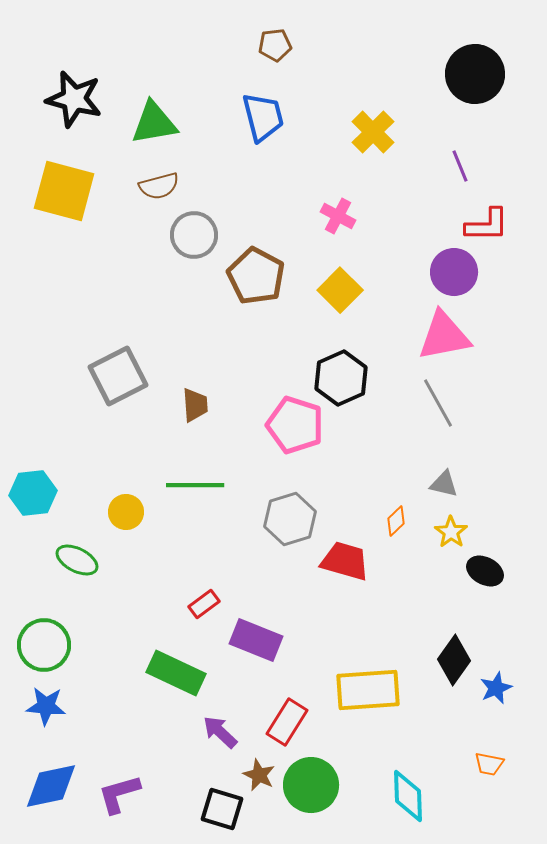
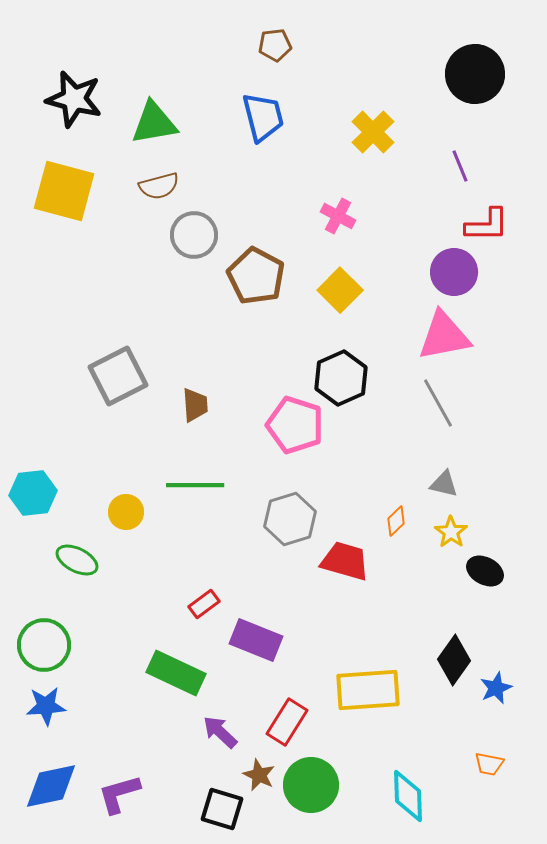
blue star at (46, 706): rotated 9 degrees counterclockwise
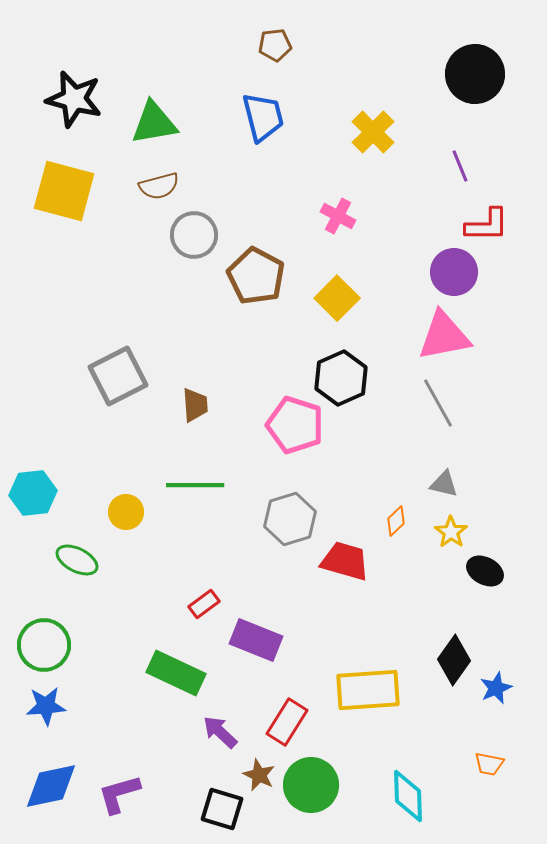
yellow square at (340, 290): moved 3 px left, 8 px down
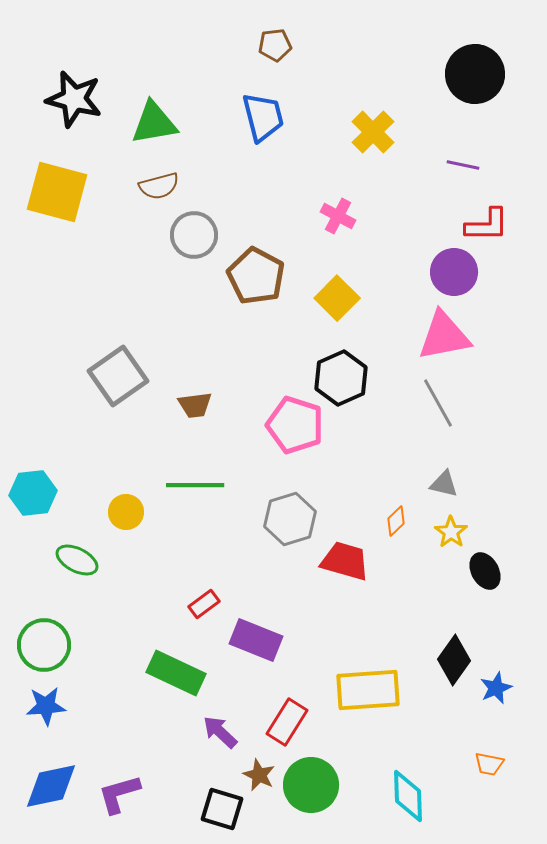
purple line at (460, 166): moved 3 px right, 1 px up; rotated 56 degrees counterclockwise
yellow square at (64, 191): moved 7 px left, 1 px down
gray square at (118, 376): rotated 8 degrees counterclockwise
brown trapezoid at (195, 405): rotated 87 degrees clockwise
black ellipse at (485, 571): rotated 33 degrees clockwise
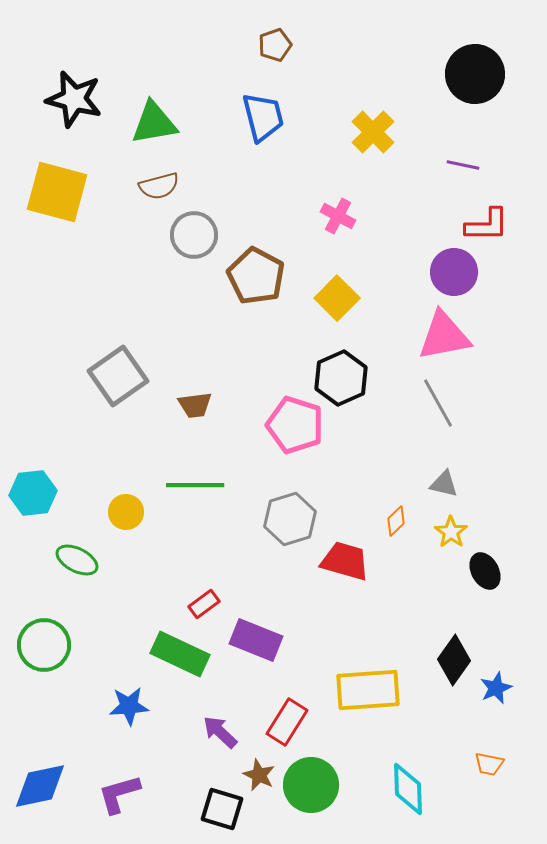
brown pentagon at (275, 45): rotated 12 degrees counterclockwise
green rectangle at (176, 673): moved 4 px right, 19 px up
blue star at (46, 706): moved 83 px right
blue diamond at (51, 786): moved 11 px left
cyan diamond at (408, 796): moved 7 px up
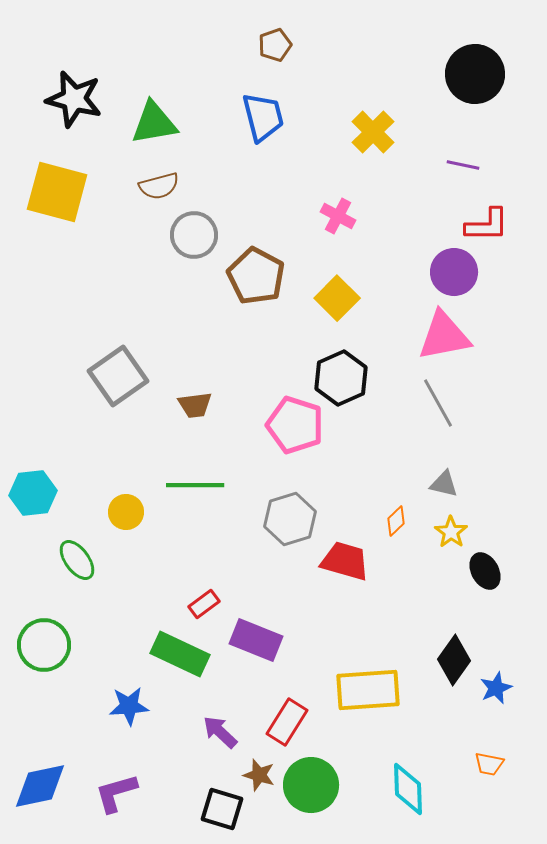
green ellipse at (77, 560): rotated 27 degrees clockwise
brown star at (259, 775): rotated 8 degrees counterclockwise
purple L-shape at (119, 794): moved 3 px left, 1 px up
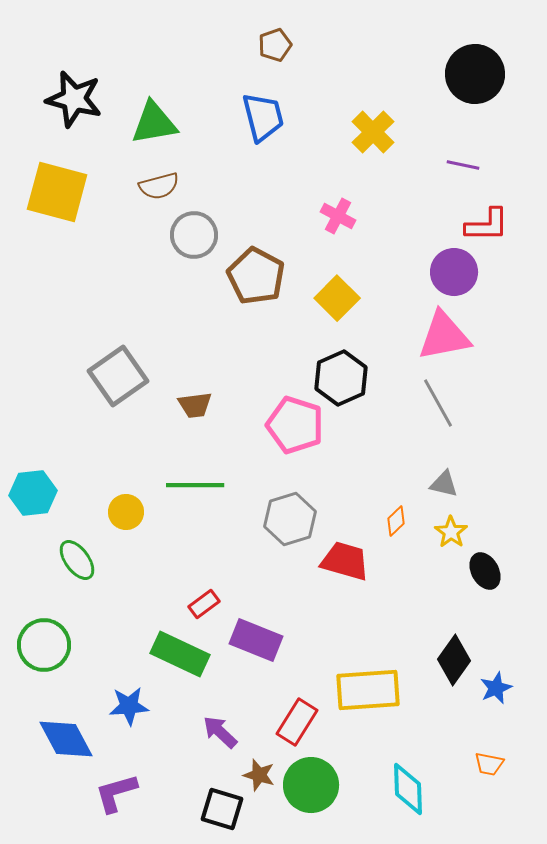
red rectangle at (287, 722): moved 10 px right
blue diamond at (40, 786): moved 26 px right, 47 px up; rotated 74 degrees clockwise
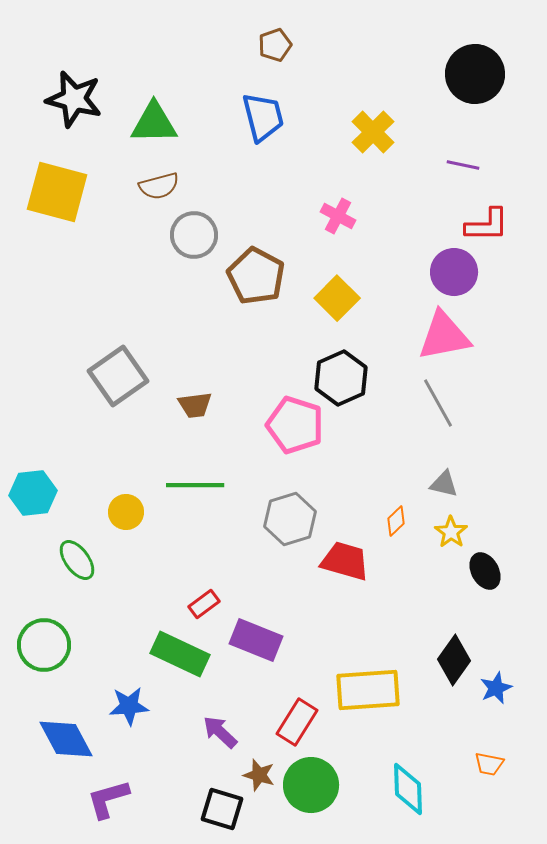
green triangle at (154, 123): rotated 9 degrees clockwise
purple L-shape at (116, 793): moved 8 px left, 6 px down
